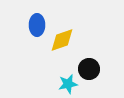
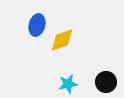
blue ellipse: rotated 15 degrees clockwise
black circle: moved 17 px right, 13 px down
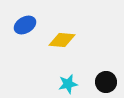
blue ellipse: moved 12 px left; rotated 45 degrees clockwise
yellow diamond: rotated 24 degrees clockwise
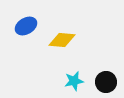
blue ellipse: moved 1 px right, 1 px down
cyan star: moved 6 px right, 3 px up
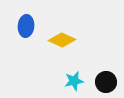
blue ellipse: rotated 55 degrees counterclockwise
yellow diamond: rotated 20 degrees clockwise
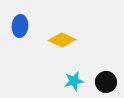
blue ellipse: moved 6 px left
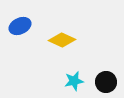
blue ellipse: rotated 60 degrees clockwise
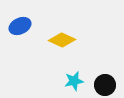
black circle: moved 1 px left, 3 px down
